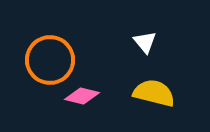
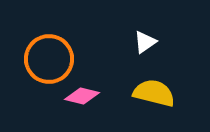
white triangle: rotated 35 degrees clockwise
orange circle: moved 1 px left, 1 px up
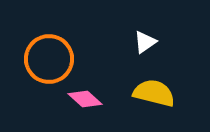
pink diamond: moved 3 px right, 3 px down; rotated 28 degrees clockwise
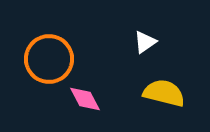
yellow semicircle: moved 10 px right
pink diamond: rotated 20 degrees clockwise
